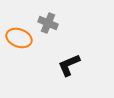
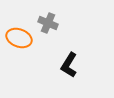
black L-shape: rotated 35 degrees counterclockwise
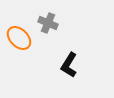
orange ellipse: rotated 25 degrees clockwise
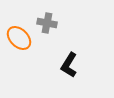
gray cross: moved 1 px left; rotated 12 degrees counterclockwise
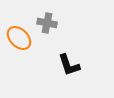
black L-shape: rotated 50 degrees counterclockwise
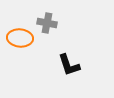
orange ellipse: moved 1 px right; rotated 40 degrees counterclockwise
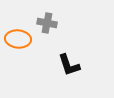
orange ellipse: moved 2 px left, 1 px down
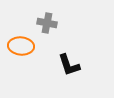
orange ellipse: moved 3 px right, 7 px down
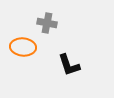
orange ellipse: moved 2 px right, 1 px down
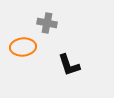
orange ellipse: rotated 10 degrees counterclockwise
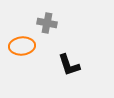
orange ellipse: moved 1 px left, 1 px up
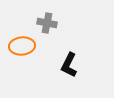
black L-shape: rotated 45 degrees clockwise
